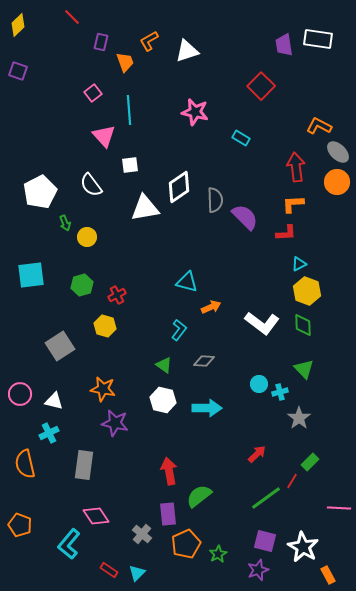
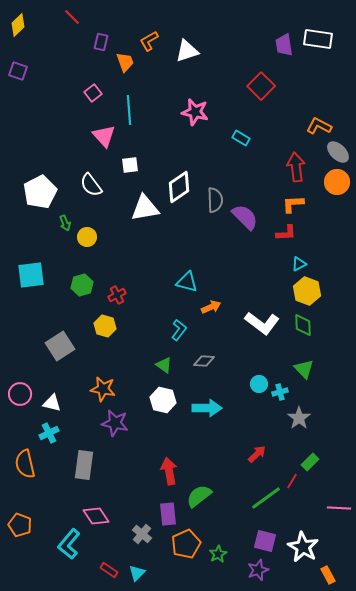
white triangle at (54, 401): moved 2 px left, 2 px down
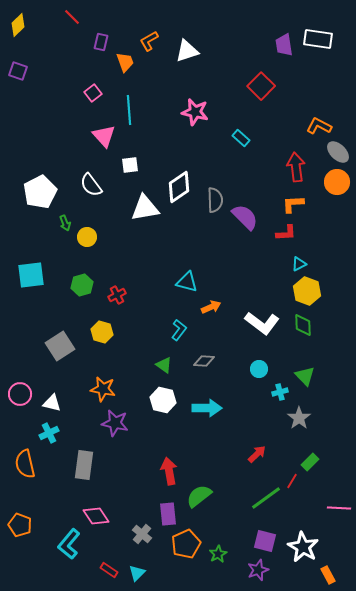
cyan rectangle at (241, 138): rotated 12 degrees clockwise
yellow hexagon at (105, 326): moved 3 px left, 6 px down
green triangle at (304, 369): moved 1 px right, 7 px down
cyan circle at (259, 384): moved 15 px up
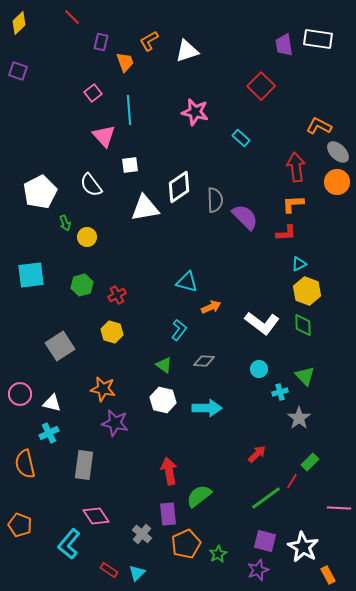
yellow diamond at (18, 25): moved 1 px right, 2 px up
yellow hexagon at (102, 332): moved 10 px right
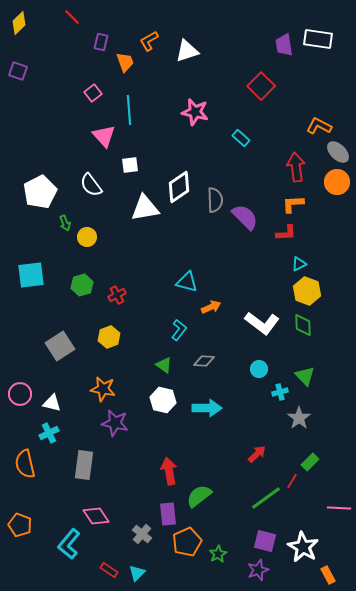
yellow hexagon at (112, 332): moved 3 px left, 5 px down; rotated 25 degrees clockwise
orange pentagon at (186, 544): moved 1 px right, 2 px up
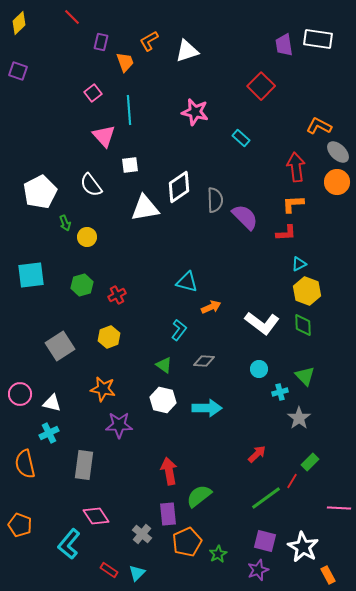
purple star at (115, 423): moved 4 px right, 2 px down; rotated 12 degrees counterclockwise
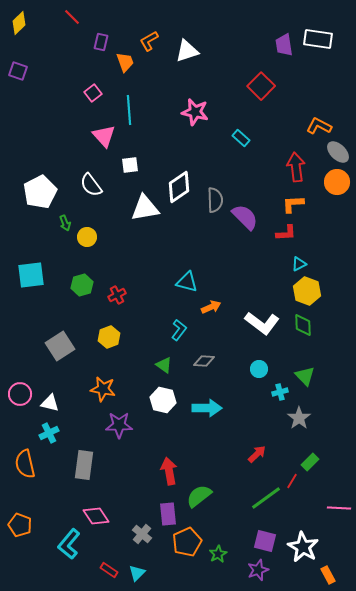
white triangle at (52, 403): moved 2 px left
